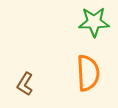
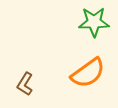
orange semicircle: rotated 57 degrees clockwise
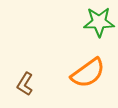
green star: moved 5 px right
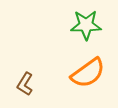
green star: moved 13 px left, 3 px down
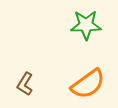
orange semicircle: moved 11 px down
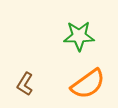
green star: moved 7 px left, 11 px down
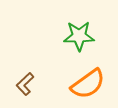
brown L-shape: rotated 15 degrees clockwise
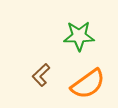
brown L-shape: moved 16 px right, 9 px up
